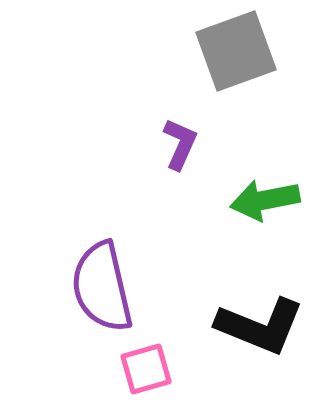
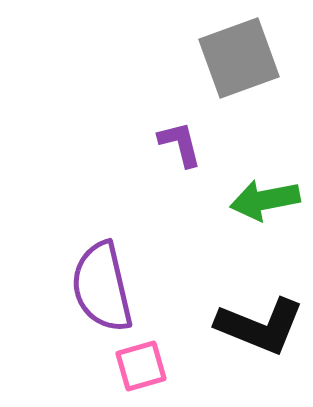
gray square: moved 3 px right, 7 px down
purple L-shape: rotated 38 degrees counterclockwise
pink square: moved 5 px left, 3 px up
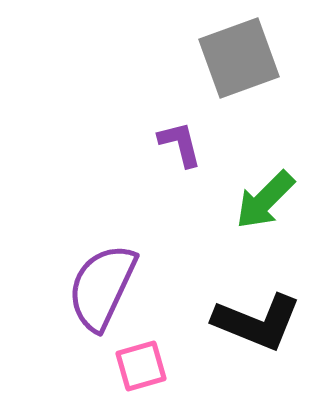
green arrow: rotated 34 degrees counterclockwise
purple semicircle: rotated 38 degrees clockwise
black L-shape: moved 3 px left, 4 px up
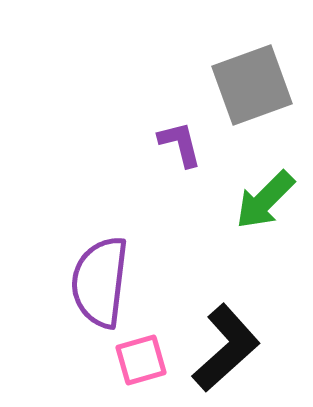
gray square: moved 13 px right, 27 px down
purple semicircle: moved 2 px left, 5 px up; rotated 18 degrees counterclockwise
black L-shape: moved 31 px left, 26 px down; rotated 64 degrees counterclockwise
pink square: moved 6 px up
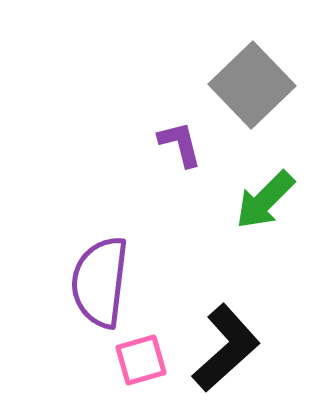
gray square: rotated 24 degrees counterclockwise
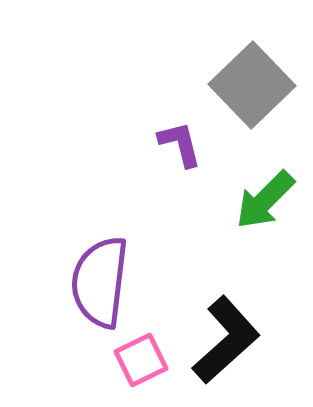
black L-shape: moved 8 px up
pink square: rotated 10 degrees counterclockwise
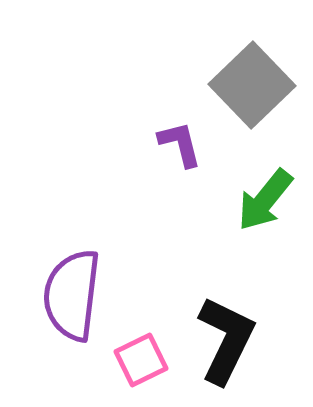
green arrow: rotated 6 degrees counterclockwise
purple semicircle: moved 28 px left, 13 px down
black L-shape: rotated 22 degrees counterclockwise
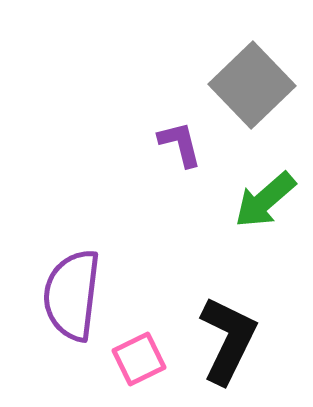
green arrow: rotated 10 degrees clockwise
black L-shape: moved 2 px right
pink square: moved 2 px left, 1 px up
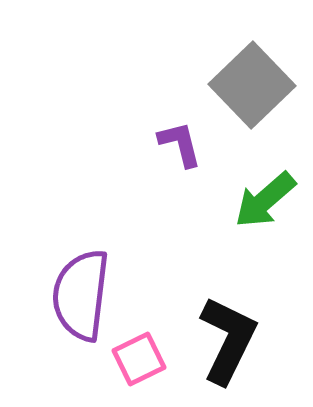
purple semicircle: moved 9 px right
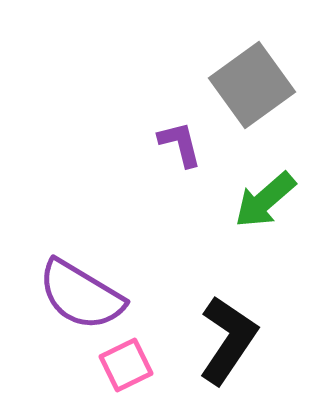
gray square: rotated 8 degrees clockwise
purple semicircle: rotated 66 degrees counterclockwise
black L-shape: rotated 8 degrees clockwise
pink square: moved 13 px left, 6 px down
